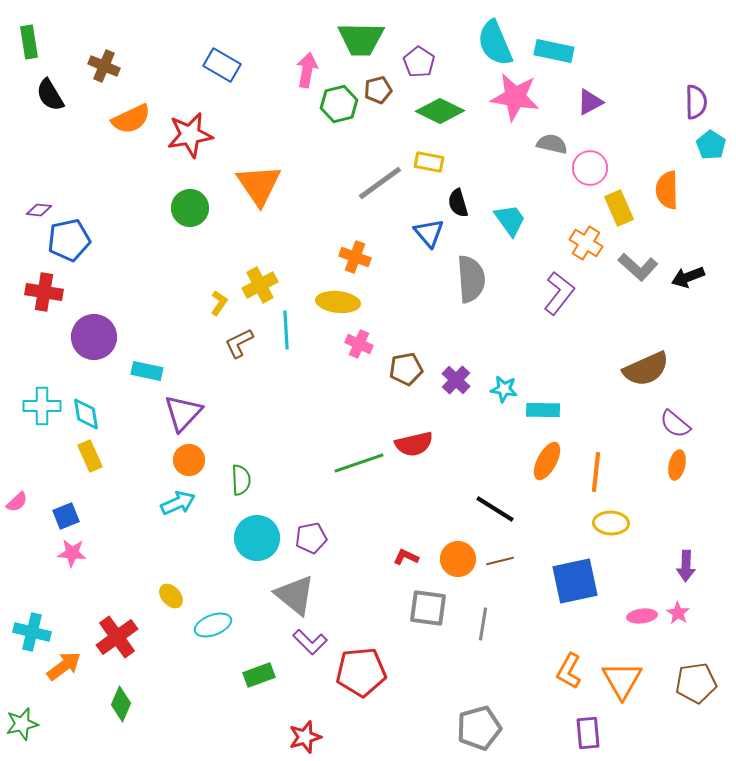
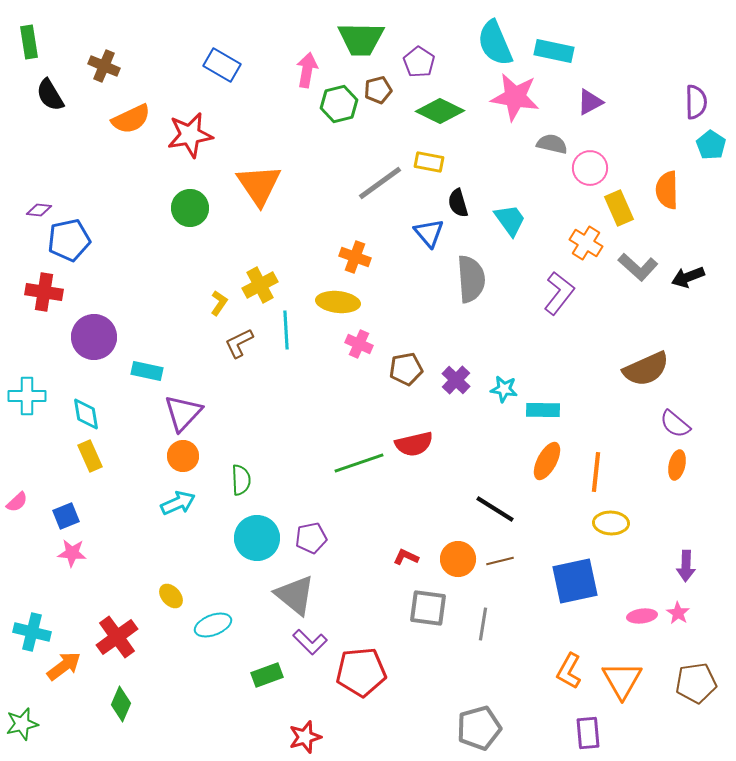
cyan cross at (42, 406): moved 15 px left, 10 px up
orange circle at (189, 460): moved 6 px left, 4 px up
green rectangle at (259, 675): moved 8 px right
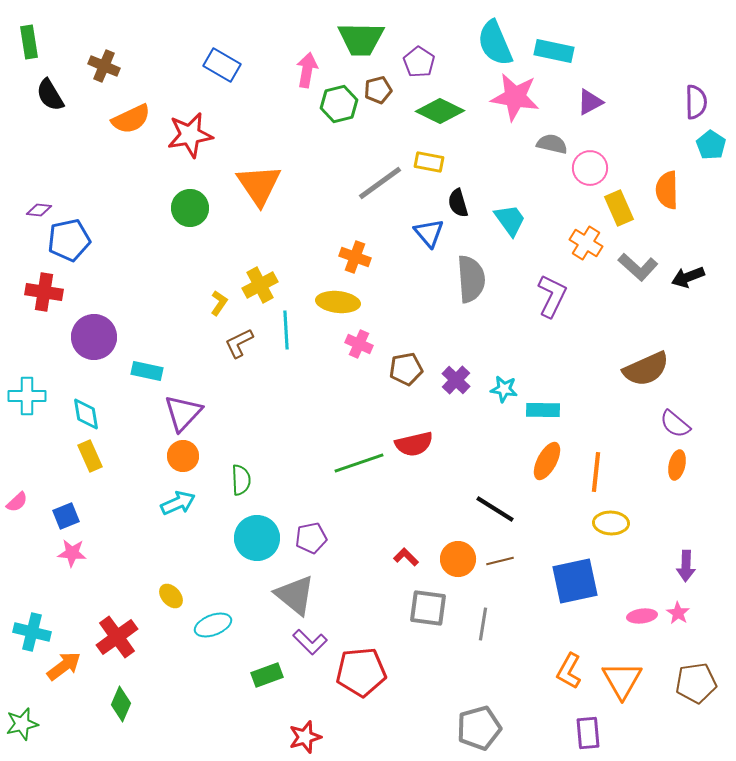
purple L-shape at (559, 293): moved 7 px left, 3 px down; rotated 12 degrees counterclockwise
red L-shape at (406, 557): rotated 20 degrees clockwise
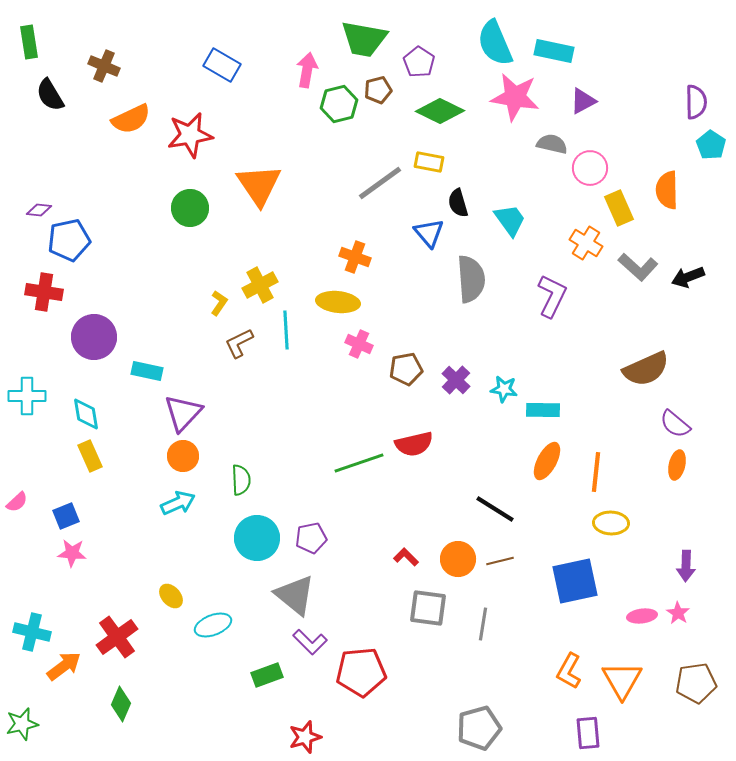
green trapezoid at (361, 39): moved 3 px right; rotated 9 degrees clockwise
purple triangle at (590, 102): moved 7 px left, 1 px up
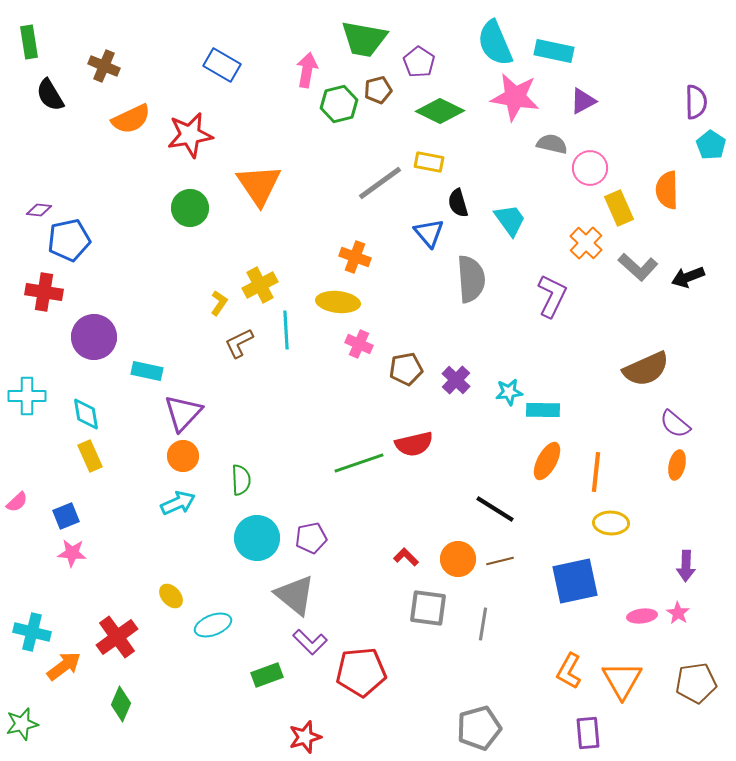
orange cross at (586, 243): rotated 12 degrees clockwise
cyan star at (504, 389): moved 5 px right, 3 px down; rotated 16 degrees counterclockwise
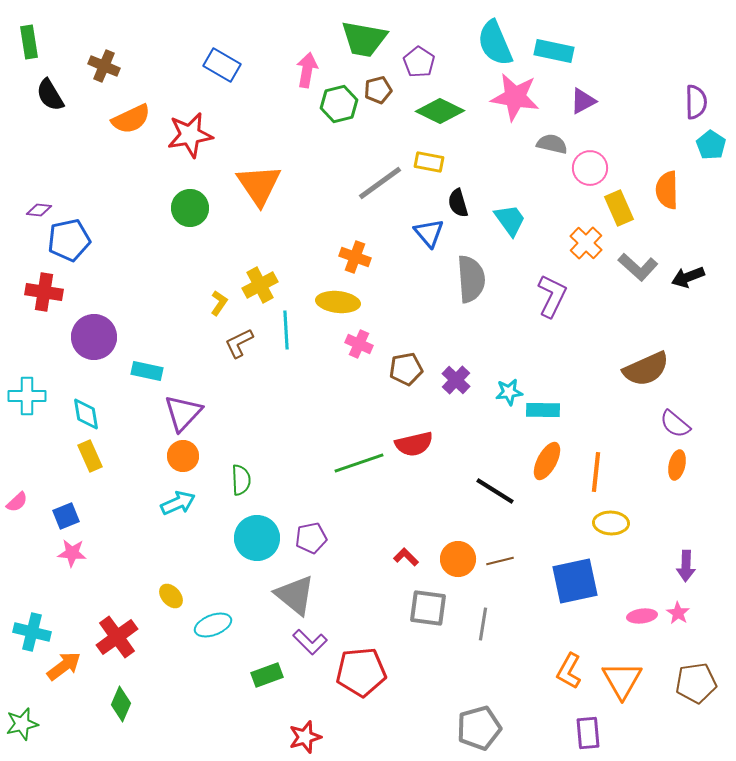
black line at (495, 509): moved 18 px up
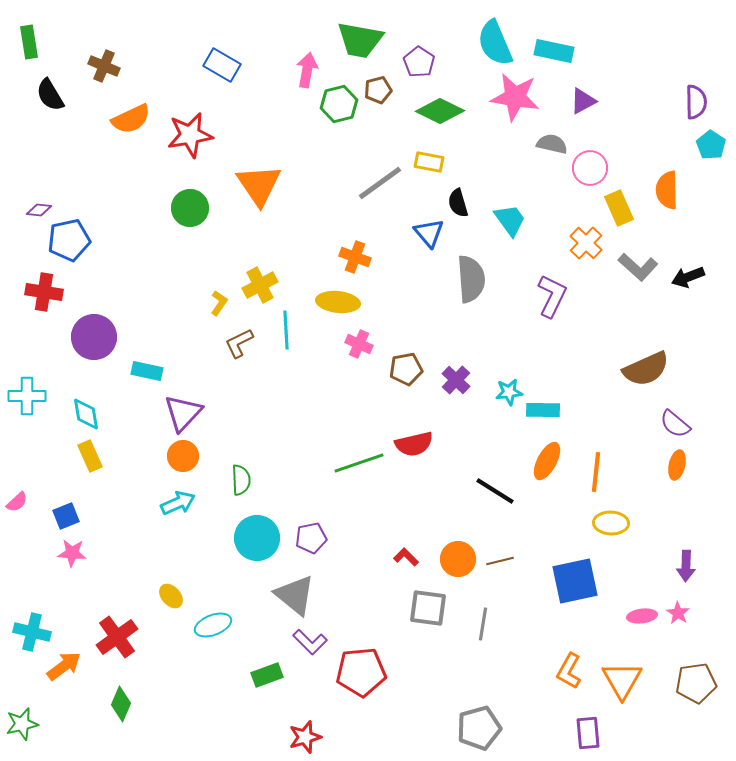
green trapezoid at (364, 39): moved 4 px left, 1 px down
